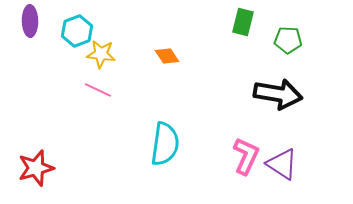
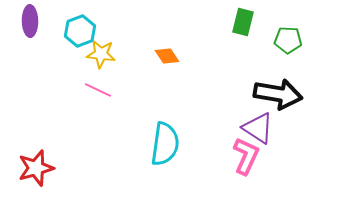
cyan hexagon: moved 3 px right
purple triangle: moved 24 px left, 36 px up
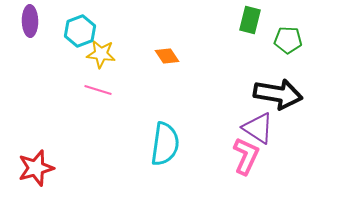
green rectangle: moved 7 px right, 2 px up
pink line: rotated 8 degrees counterclockwise
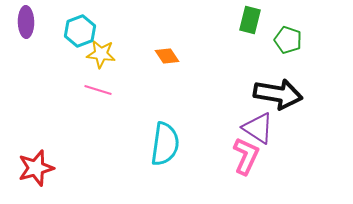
purple ellipse: moved 4 px left, 1 px down
green pentagon: rotated 16 degrees clockwise
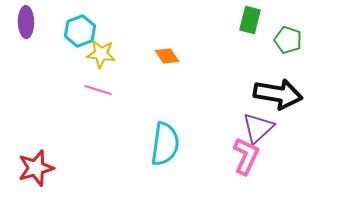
purple triangle: rotated 44 degrees clockwise
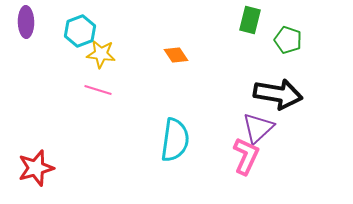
orange diamond: moved 9 px right, 1 px up
cyan semicircle: moved 10 px right, 4 px up
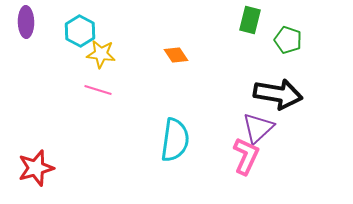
cyan hexagon: rotated 12 degrees counterclockwise
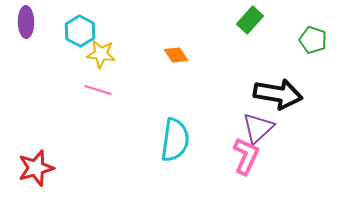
green rectangle: rotated 28 degrees clockwise
green pentagon: moved 25 px right
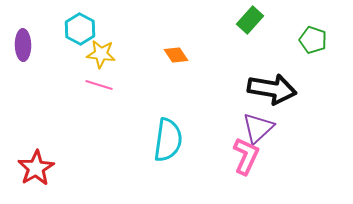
purple ellipse: moved 3 px left, 23 px down
cyan hexagon: moved 2 px up
pink line: moved 1 px right, 5 px up
black arrow: moved 6 px left, 5 px up
cyan semicircle: moved 7 px left
red star: rotated 15 degrees counterclockwise
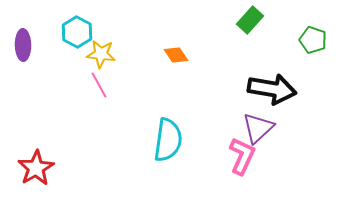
cyan hexagon: moved 3 px left, 3 px down
pink line: rotated 44 degrees clockwise
pink L-shape: moved 4 px left
